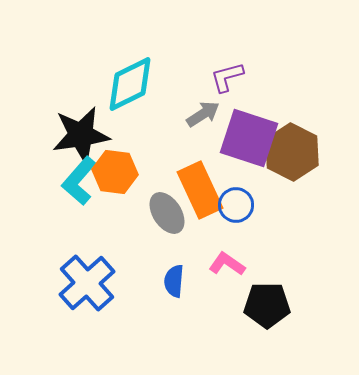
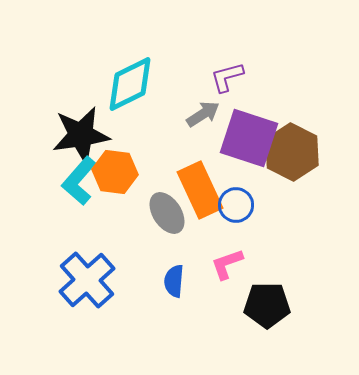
pink L-shape: rotated 54 degrees counterclockwise
blue cross: moved 3 px up
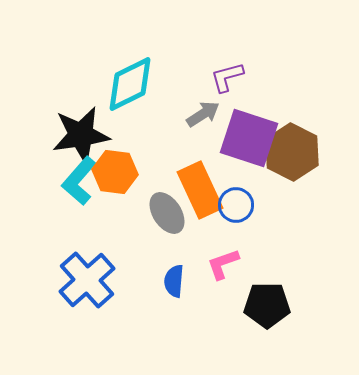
pink L-shape: moved 4 px left
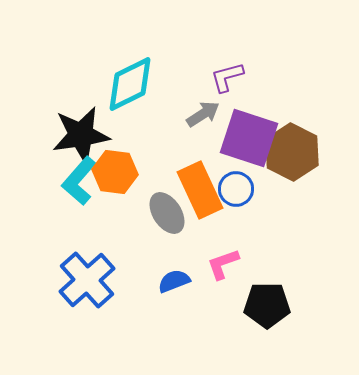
blue circle: moved 16 px up
blue semicircle: rotated 64 degrees clockwise
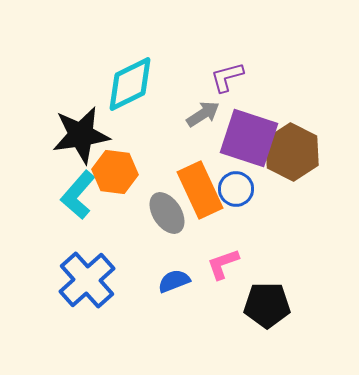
cyan L-shape: moved 1 px left, 14 px down
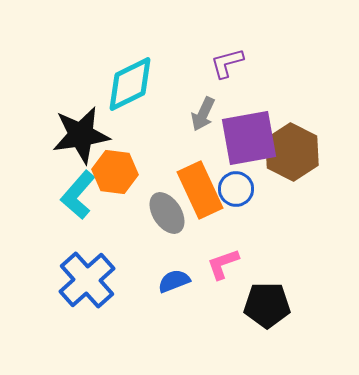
purple L-shape: moved 14 px up
gray arrow: rotated 148 degrees clockwise
purple square: rotated 28 degrees counterclockwise
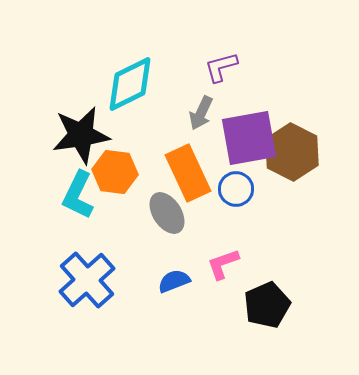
purple L-shape: moved 6 px left, 4 px down
gray arrow: moved 2 px left, 1 px up
orange rectangle: moved 12 px left, 17 px up
cyan L-shape: rotated 15 degrees counterclockwise
black pentagon: rotated 24 degrees counterclockwise
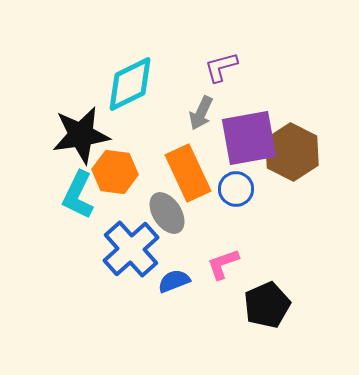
blue cross: moved 44 px right, 31 px up
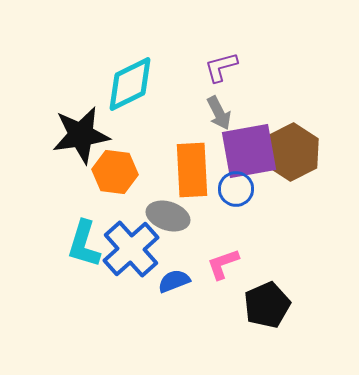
gray arrow: moved 18 px right; rotated 52 degrees counterclockwise
purple square: moved 13 px down
brown hexagon: rotated 6 degrees clockwise
orange rectangle: moved 4 px right, 3 px up; rotated 22 degrees clockwise
cyan L-shape: moved 6 px right, 49 px down; rotated 9 degrees counterclockwise
gray ellipse: moved 1 px right, 3 px down; rotated 39 degrees counterclockwise
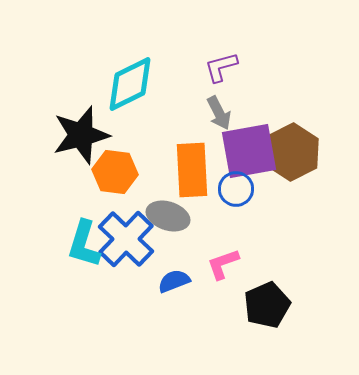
black star: rotated 6 degrees counterclockwise
blue cross: moved 5 px left, 10 px up; rotated 4 degrees counterclockwise
